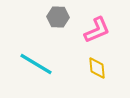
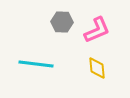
gray hexagon: moved 4 px right, 5 px down
cyan line: rotated 24 degrees counterclockwise
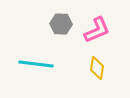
gray hexagon: moved 1 px left, 2 px down
yellow diamond: rotated 15 degrees clockwise
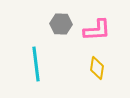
pink L-shape: rotated 20 degrees clockwise
cyan line: rotated 76 degrees clockwise
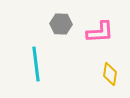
pink L-shape: moved 3 px right, 2 px down
yellow diamond: moved 13 px right, 6 px down
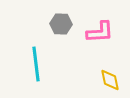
yellow diamond: moved 6 px down; rotated 20 degrees counterclockwise
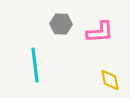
cyan line: moved 1 px left, 1 px down
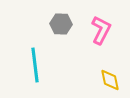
pink L-shape: moved 1 px right, 2 px up; rotated 60 degrees counterclockwise
